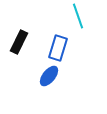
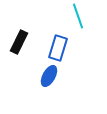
blue ellipse: rotated 10 degrees counterclockwise
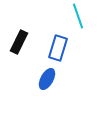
blue ellipse: moved 2 px left, 3 px down
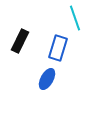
cyan line: moved 3 px left, 2 px down
black rectangle: moved 1 px right, 1 px up
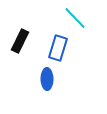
cyan line: rotated 25 degrees counterclockwise
blue ellipse: rotated 30 degrees counterclockwise
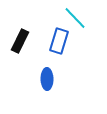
blue rectangle: moved 1 px right, 7 px up
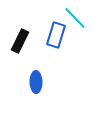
blue rectangle: moved 3 px left, 6 px up
blue ellipse: moved 11 px left, 3 px down
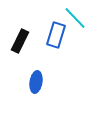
blue ellipse: rotated 10 degrees clockwise
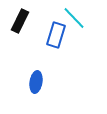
cyan line: moved 1 px left
black rectangle: moved 20 px up
